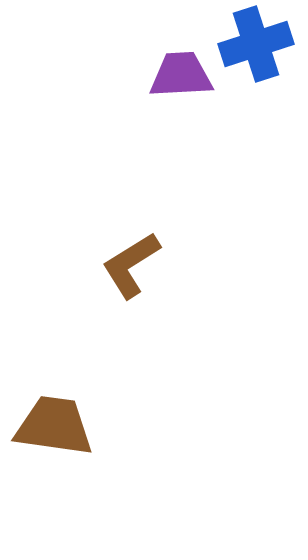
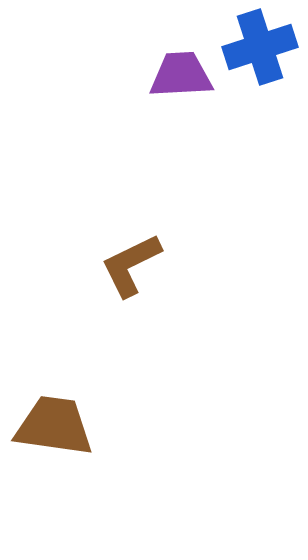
blue cross: moved 4 px right, 3 px down
brown L-shape: rotated 6 degrees clockwise
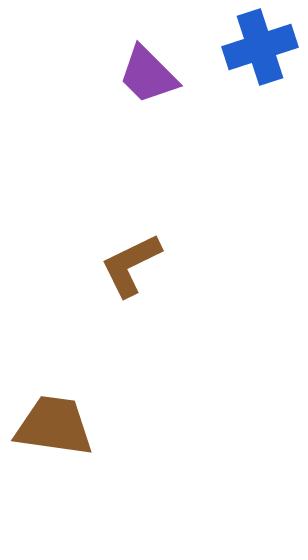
purple trapezoid: moved 33 px left; rotated 132 degrees counterclockwise
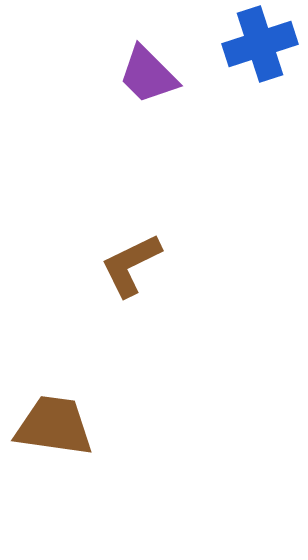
blue cross: moved 3 px up
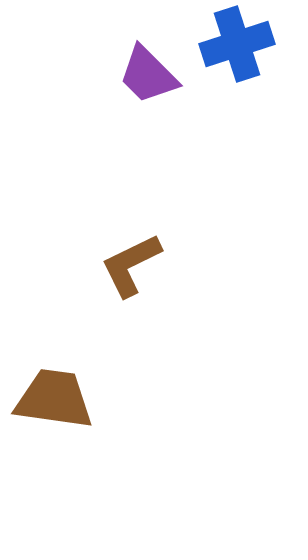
blue cross: moved 23 px left
brown trapezoid: moved 27 px up
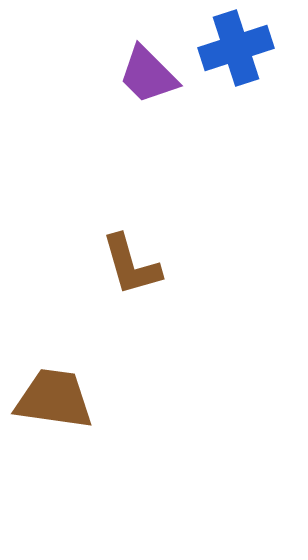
blue cross: moved 1 px left, 4 px down
brown L-shape: rotated 80 degrees counterclockwise
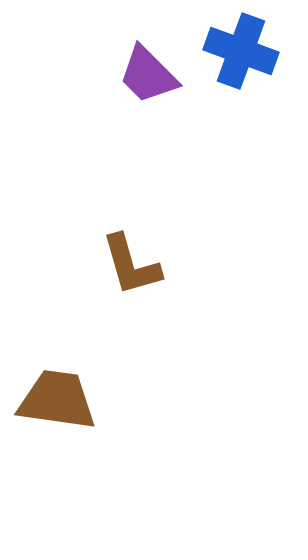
blue cross: moved 5 px right, 3 px down; rotated 38 degrees clockwise
brown trapezoid: moved 3 px right, 1 px down
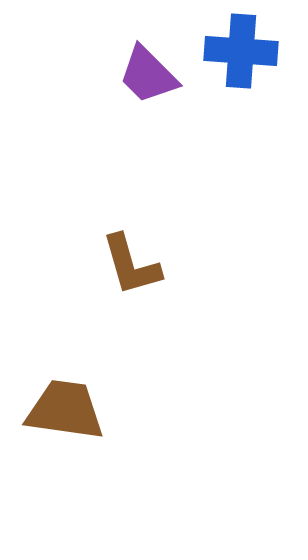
blue cross: rotated 16 degrees counterclockwise
brown trapezoid: moved 8 px right, 10 px down
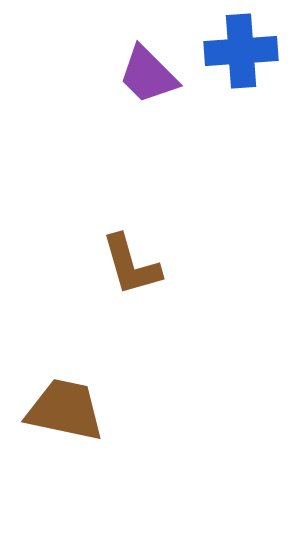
blue cross: rotated 8 degrees counterclockwise
brown trapezoid: rotated 4 degrees clockwise
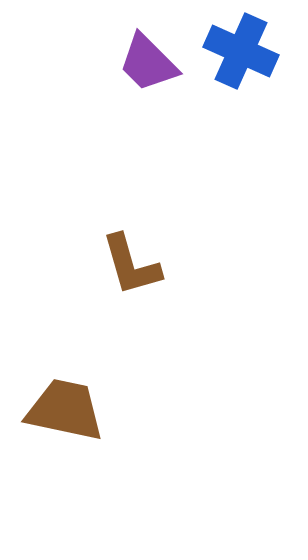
blue cross: rotated 28 degrees clockwise
purple trapezoid: moved 12 px up
